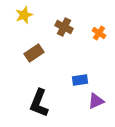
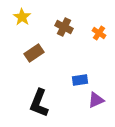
yellow star: moved 2 px left, 2 px down; rotated 18 degrees counterclockwise
purple triangle: moved 1 px up
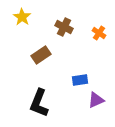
brown rectangle: moved 7 px right, 2 px down
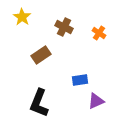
purple triangle: moved 1 px down
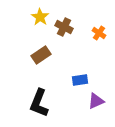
yellow star: moved 18 px right
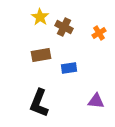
orange cross: rotated 24 degrees clockwise
brown rectangle: rotated 24 degrees clockwise
blue rectangle: moved 11 px left, 12 px up
purple triangle: rotated 30 degrees clockwise
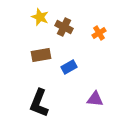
yellow star: rotated 12 degrees counterclockwise
blue rectangle: moved 1 px up; rotated 21 degrees counterclockwise
purple triangle: moved 1 px left, 2 px up
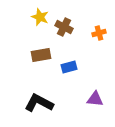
orange cross: rotated 16 degrees clockwise
blue rectangle: rotated 14 degrees clockwise
black L-shape: rotated 96 degrees clockwise
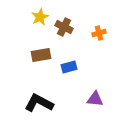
yellow star: rotated 24 degrees clockwise
